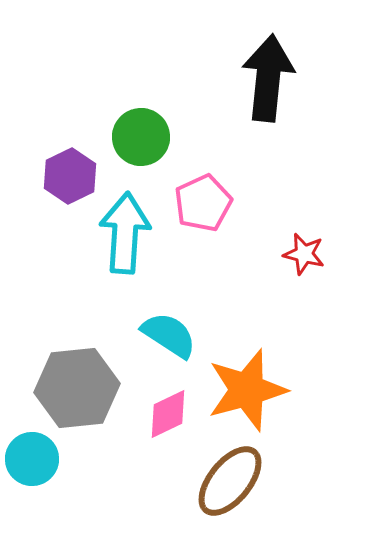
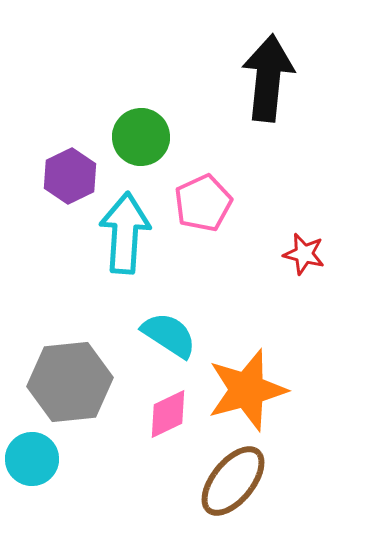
gray hexagon: moved 7 px left, 6 px up
brown ellipse: moved 3 px right
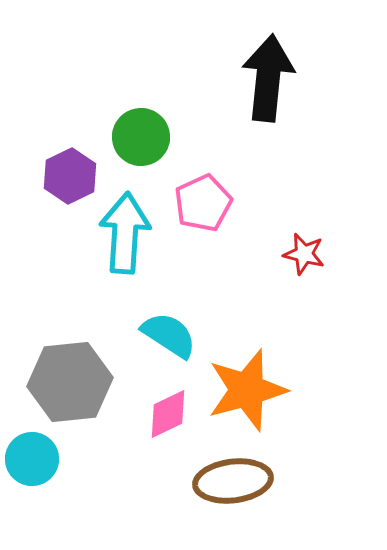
brown ellipse: rotated 44 degrees clockwise
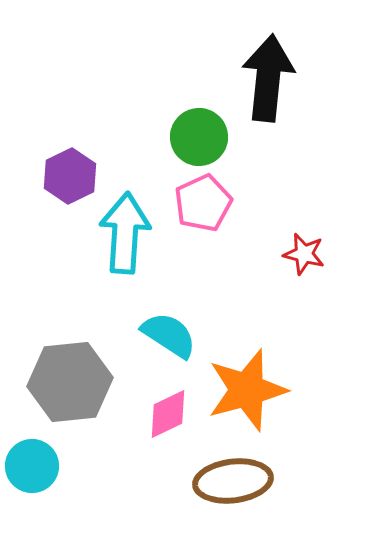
green circle: moved 58 px right
cyan circle: moved 7 px down
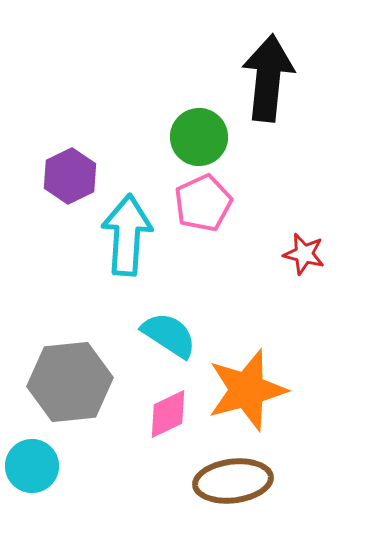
cyan arrow: moved 2 px right, 2 px down
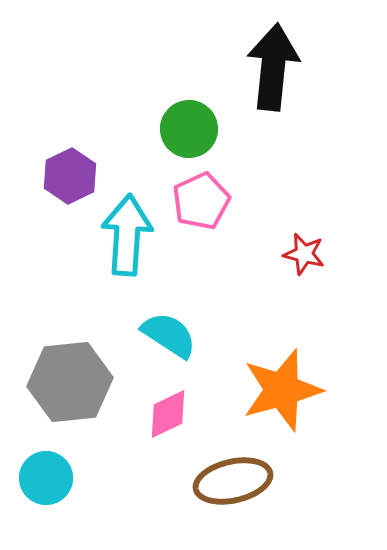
black arrow: moved 5 px right, 11 px up
green circle: moved 10 px left, 8 px up
pink pentagon: moved 2 px left, 2 px up
orange star: moved 35 px right
cyan circle: moved 14 px right, 12 px down
brown ellipse: rotated 6 degrees counterclockwise
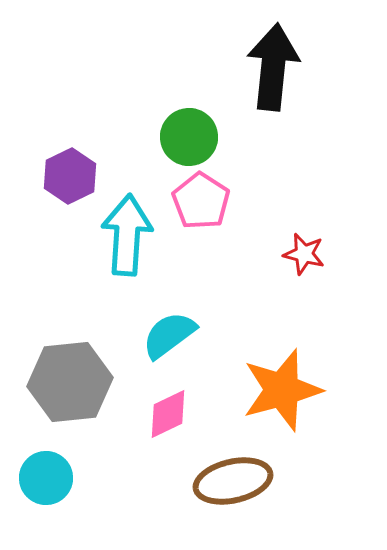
green circle: moved 8 px down
pink pentagon: rotated 14 degrees counterclockwise
cyan semicircle: rotated 70 degrees counterclockwise
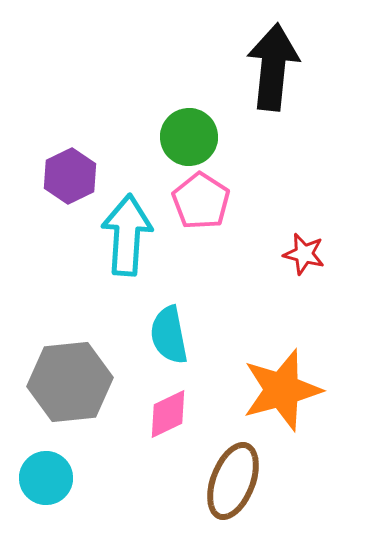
cyan semicircle: rotated 64 degrees counterclockwise
brown ellipse: rotated 56 degrees counterclockwise
